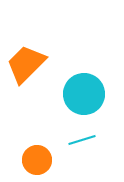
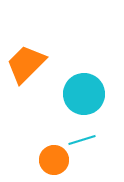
orange circle: moved 17 px right
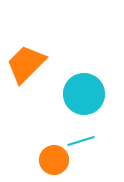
cyan line: moved 1 px left, 1 px down
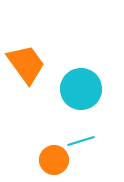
orange trapezoid: rotated 99 degrees clockwise
cyan circle: moved 3 px left, 5 px up
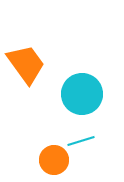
cyan circle: moved 1 px right, 5 px down
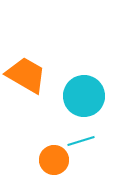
orange trapezoid: moved 11 px down; rotated 24 degrees counterclockwise
cyan circle: moved 2 px right, 2 px down
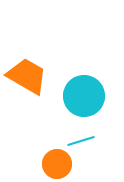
orange trapezoid: moved 1 px right, 1 px down
orange circle: moved 3 px right, 4 px down
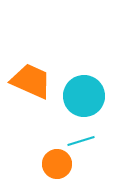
orange trapezoid: moved 4 px right, 5 px down; rotated 6 degrees counterclockwise
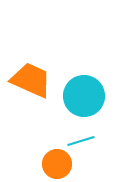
orange trapezoid: moved 1 px up
